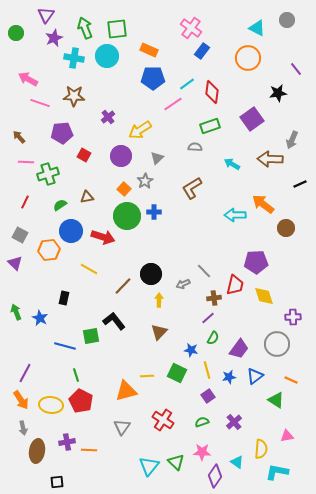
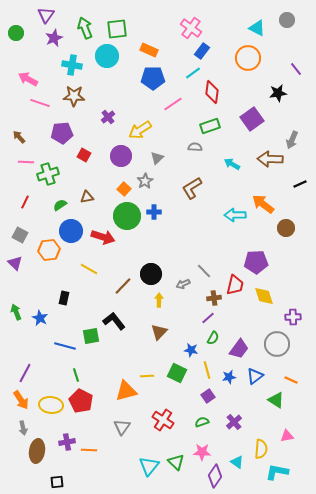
cyan cross at (74, 58): moved 2 px left, 7 px down
cyan line at (187, 84): moved 6 px right, 11 px up
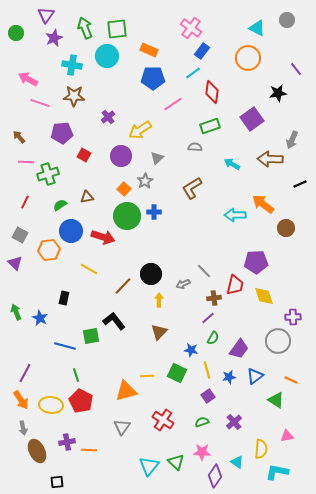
gray circle at (277, 344): moved 1 px right, 3 px up
brown ellipse at (37, 451): rotated 35 degrees counterclockwise
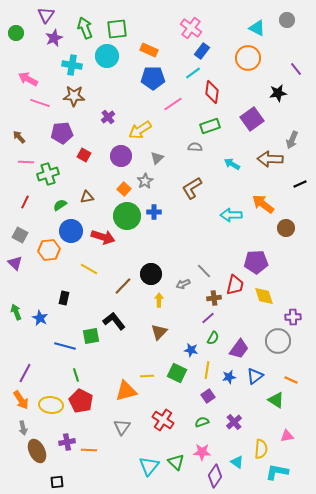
cyan arrow at (235, 215): moved 4 px left
yellow line at (207, 370): rotated 24 degrees clockwise
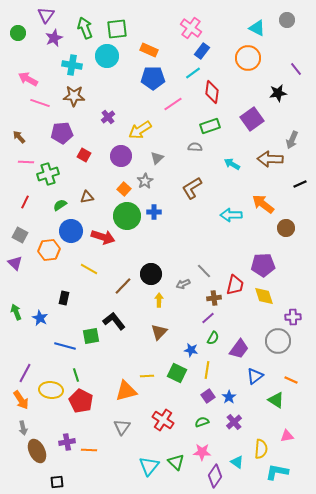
green circle at (16, 33): moved 2 px right
purple pentagon at (256, 262): moved 7 px right, 3 px down
blue star at (229, 377): moved 20 px down; rotated 24 degrees counterclockwise
yellow ellipse at (51, 405): moved 15 px up
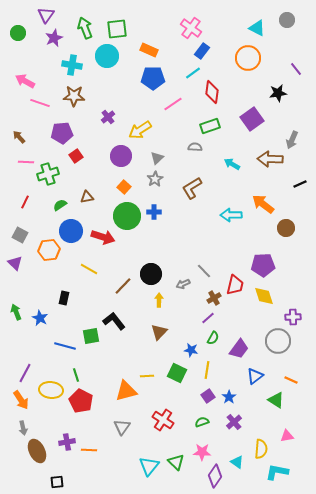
pink arrow at (28, 79): moved 3 px left, 2 px down
red square at (84, 155): moved 8 px left, 1 px down; rotated 24 degrees clockwise
gray star at (145, 181): moved 10 px right, 2 px up
orange square at (124, 189): moved 2 px up
brown cross at (214, 298): rotated 24 degrees counterclockwise
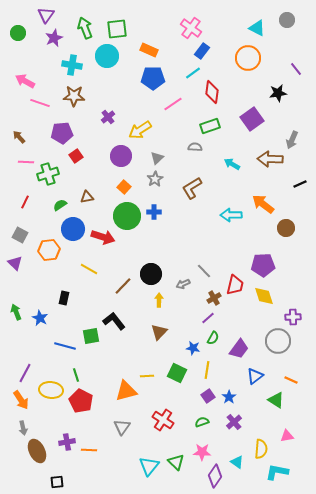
blue circle at (71, 231): moved 2 px right, 2 px up
blue star at (191, 350): moved 2 px right, 2 px up
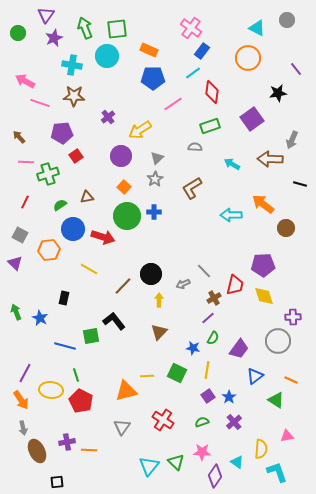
black line at (300, 184): rotated 40 degrees clockwise
cyan L-shape at (277, 472): rotated 60 degrees clockwise
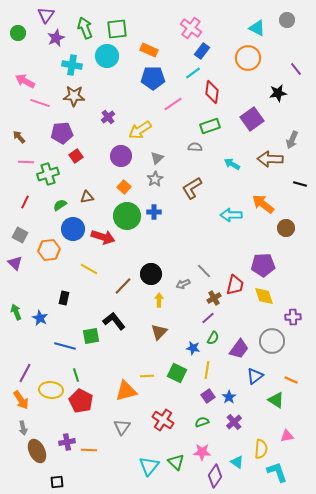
purple star at (54, 38): moved 2 px right
gray circle at (278, 341): moved 6 px left
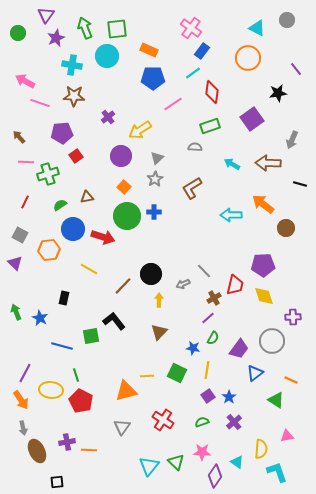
brown arrow at (270, 159): moved 2 px left, 4 px down
blue line at (65, 346): moved 3 px left
blue triangle at (255, 376): moved 3 px up
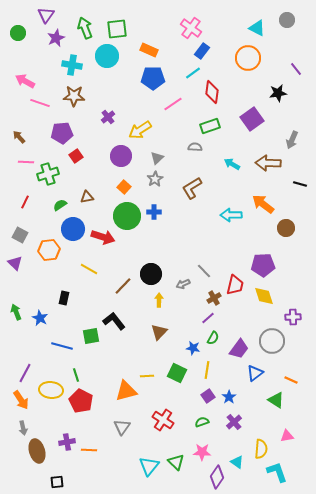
brown ellipse at (37, 451): rotated 10 degrees clockwise
purple diamond at (215, 476): moved 2 px right, 1 px down
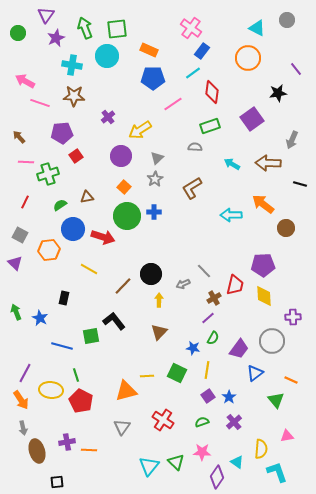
yellow diamond at (264, 296): rotated 15 degrees clockwise
green triangle at (276, 400): rotated 18 degrees clockwise
